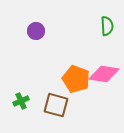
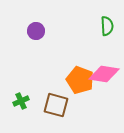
orange pentagon: moved 4 px right, 1 px down
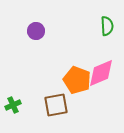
pink diamond: moved 3 px left, 1 px up; rotated 32 degrees counterclockwise
orange pentagon: moved 3 px left
green cross: moved 8 px left, 4 px down
brown square: rotated 25 degrees counterclockwise
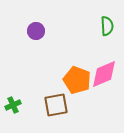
pink diamond: moved 3 px right, 1 px down
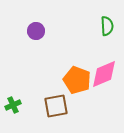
brown square: moved 1 px down
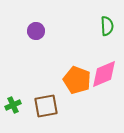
brown square: moved 10 px left
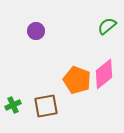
green semicircle: rotated 126 degrees counterclockwise
pink diamond: rotated 16 degrees counterclockwise
